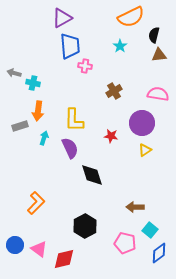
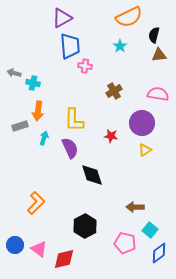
orange semicircle: moved 2 px left
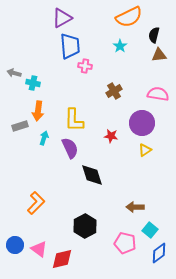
red diamond: moved 2 px left
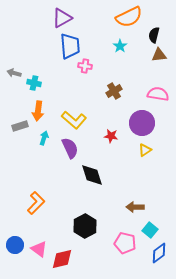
cyan cross: moved 1 px right
yellow L-shape: rotated 50 degrees counterclockwise
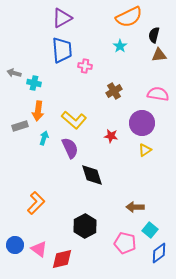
blue trapezoid: moved 8 px left, 4 px down
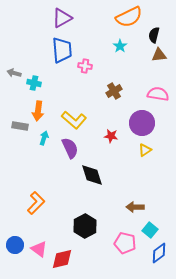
gray rectangle: rotated 28 degrees clockwise
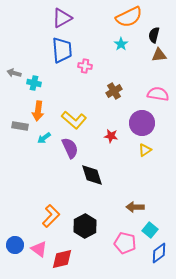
cyan star: moved 1 px right, 2 px up
cyan arrow: rotated 144 degrees counterclockwise
orange L-shape: moved 15 px right, 13 px down
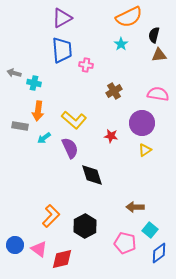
pink cross: moved 1 px right, 1 px up
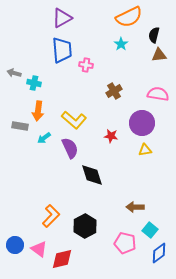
yellow triangle: rotated 24 degrees clockwise
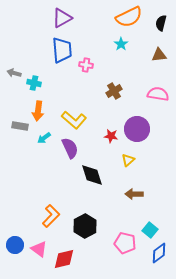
black semicircle: moved 7 px right, 12 px up
purple circle: moved 5 px left, 6 px down
yellow triangle: moved 17 px left, 10 px down; rotated 32 degrees counterclockwise
brown arrow: moved 1 px left, 13 px up
red diamond: moved 2 px right
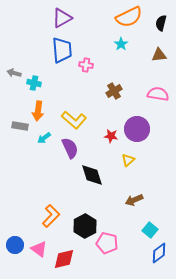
brown arrow: moved 6 px down; rotated 24 degrees counterclockwise
pink pentagon: moved 18 px left
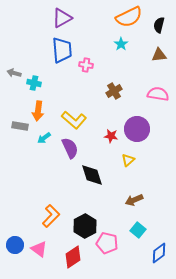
black semicircle: moved 2 px left, 2 px down
cyan square: moved 12 px left
red diamond: moved 9 px right, 2 px up; rotated 20 degrees counterclockwise
